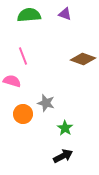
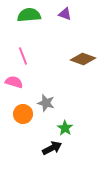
pink semicircle: moved 2 px right, 1 px down
black arrow: moved 11 px left, 8 px up
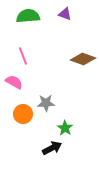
green semicircle: moved 1 px left, 1 px down
pink semicircle: rotated 12 degrees clockwise
gray star: rotated 18 degrees counterclockwise
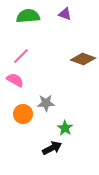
pink line: moved 2 px left; rotated 66 degrees clockwise
pink semicircle: moved 1 px right, 2 px up
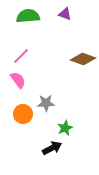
pink semicircle: moved 3 px right; rotated 24 degrees clockwise
green star: rotated 14 degrees clockwise
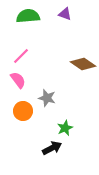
brown diamond: moved 5 px down; rotated 15 degrees clockwise
gray star: moved 1 px right, 5 px up; rotated 18 degrees clockwise
orange circle: moved 3 px up
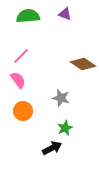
gray star: moved 14 px right
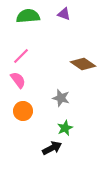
purple triangle: moved 1 px left
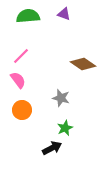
orange circle: moved 1 px left, 1 px up
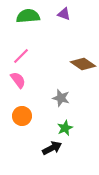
orange circle: moved 6 px down
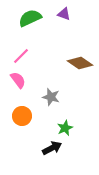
green semicircle: moved 2 px right, 2 px down; rotated 20 degrees counterclockwise
brown diamond: moved 3 px left, 1 px up
gray star: moved 10 px left, 1 px up
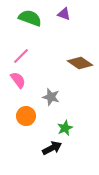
green semicircle: rotated 45 degrees clockwise
orange circle: moved 4 px right
